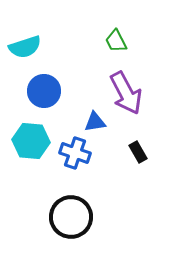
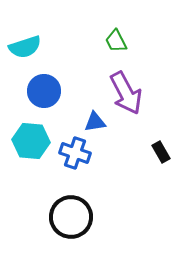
black rectangle: moved 23 px right
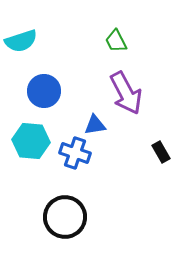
cyan semicircle: moved 4 px left, 6 px up
blue triangle: moved 3 px down
black circle: moved 6 px left
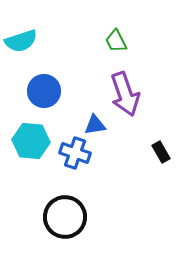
purple arrow: moved 1 px left, 1 px down; rotated 9 degrees clockwise
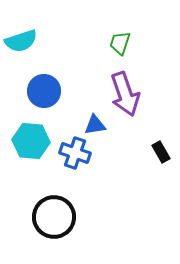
green trapezoid: moved 4 px right, 2 px down; rotated 45 degrees clockwise
black circle: moved 11 px left
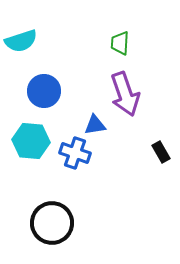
green trapezoid: rotated 15 degrees counterclockwise
black circle: moved 2 px left, 6 px down
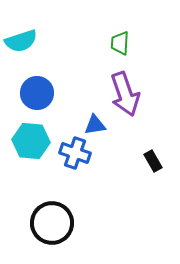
blue circle: moved 7 px left, 2 px down
black rectangle: moved 8 px left, 9 px down
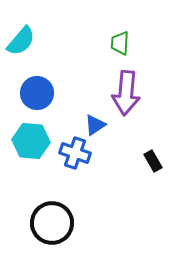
cyan semicircle: rotated 32 degrees counterclockwise
purple arrow: moved 1 px right, 1 px up; rotated 24 degrees clockwise
blue triangle: rotated 25 degrees counterclockwise
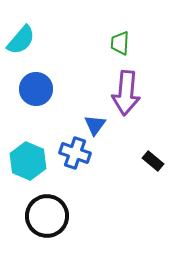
cyan semicircle: moved 1 px up
blue circle: moved 1 px left, 4 px up
blue triangle: rotated 20 degrees counterclockwise
cyan hexagon: moved 3 px left, 20 px down; rotated 18 degrees clockwise
black rectangle: rotated 20 degrees counterclockwise
black circle: moved 5 px left, 7 px up
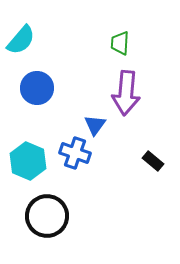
blue circle: moved 1 px right, 1 px up
